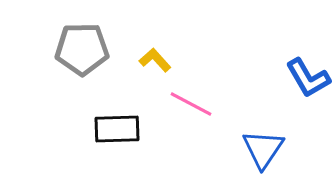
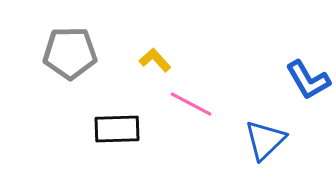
gray pentagon: moved 12 px left, 4 px down
blue L-shape: moved 2 px down
blue triangle: moved 2 px right, 9 px up; rotated 12 degrees clockwise
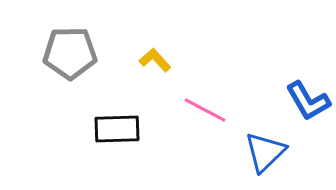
blue L-shape: moved 21 px down
pink line: moved 14 px right, 6 px down
blue triangle: moved 12 px down
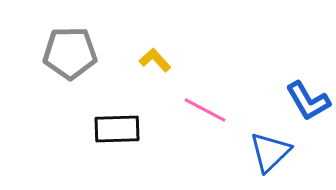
blue triangle: moved 5 px right
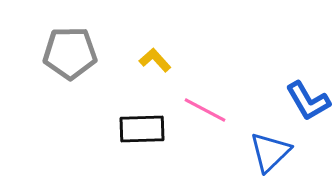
black rectangle: moved 25 px right
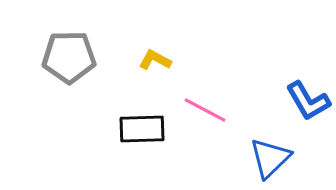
gray pentagon: moved 1 px left, 4 px down
yellow L-shape: rotated 20 degrees counterclockwise
blue triangle: moved 6 px down
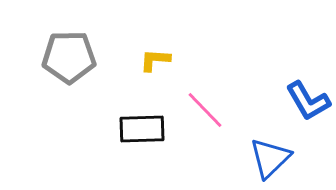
yellow L-shape: rotated 24 degrees counterclockwise
pink line: rotated 18 degrees clockwise
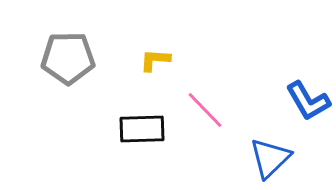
gray pentagon: moved 1 px left, 1 px down
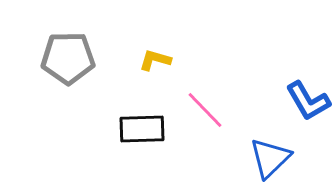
yellow L-shape: rotated 12 degrees clockwise
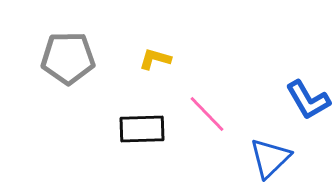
yellow L-shape: moved 1 px up
blue L-shape: moved 1 px up
pink line: moved 2 px right, 4 px down
